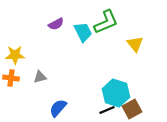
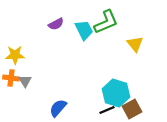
cyan trapezoid: moved 1 px right, 2 px up
gray triangle: moved 15 px left, 4 px down; rotated 48 degrees counterclockwise
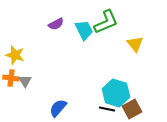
yellow star: rotated 18 degrees clockwise
black line: moved 1 px up; rotated 35 degrees clockwise
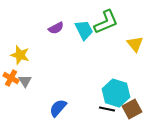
purple semicircle: moved 4 px down
yellow star: moved 5 px right
orange cross: rotated 21 degrees clockwise
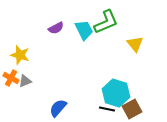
gray triangle: rotated 40 degrees clockwise
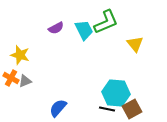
cyan hexagon: rotated 12 degrees counterclockwise
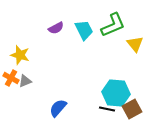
green L-shape: moved 7 px right, 3 px down
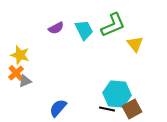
orange cross: moved 5 px right, 5 px up; rotated 21 degrees clockwise
cyan hexagon: moved 1 px right, 1 px down
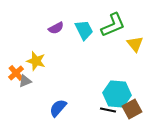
yellow star: moved 16 px right, 6 px down
black line: moved 1 px right, 1 px down
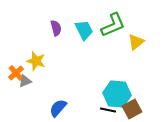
purple semicircle: rotated 77 degrees counterclockwise
yellow triangle: moved 1 px right, 2 px up; rotated 30 degrees clockwise
